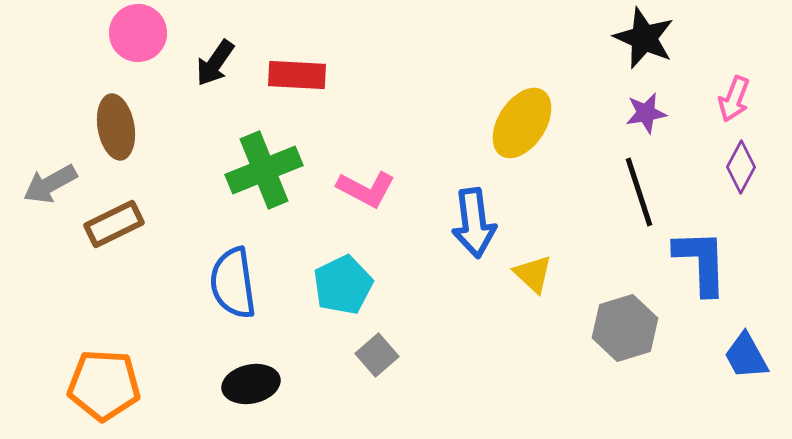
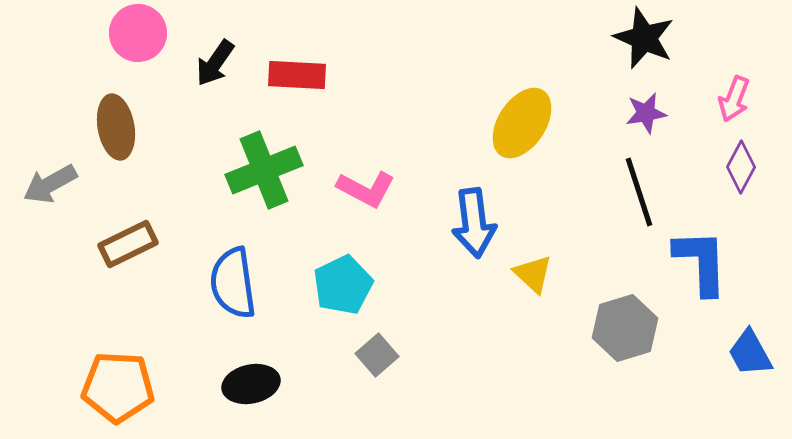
brown rectangle: moved 14 px right, 20 px down
blue trapezoid: moved 4 px right, 3 px up
orange pentagon: moved 14 px right, 2 px down
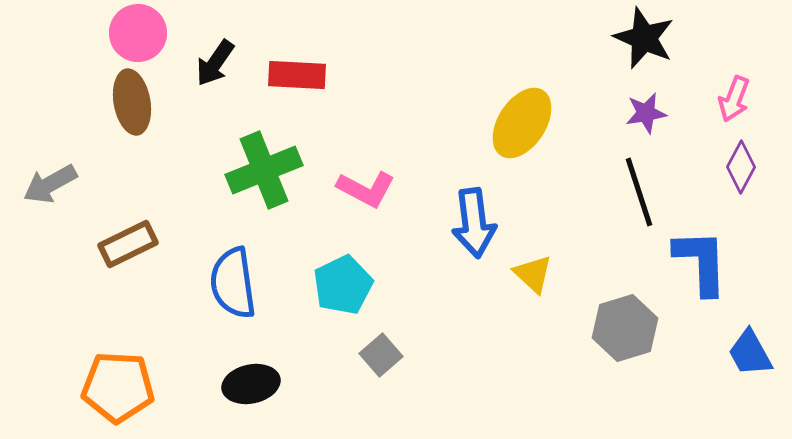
brown ellipse: moved 16 px right, 25 px up
gray square: moved 4 px right
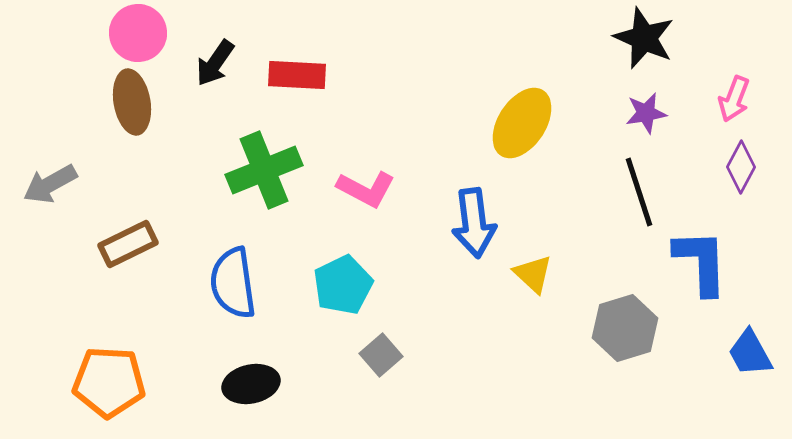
orange pentagon: moved 9 px left, 5 px up
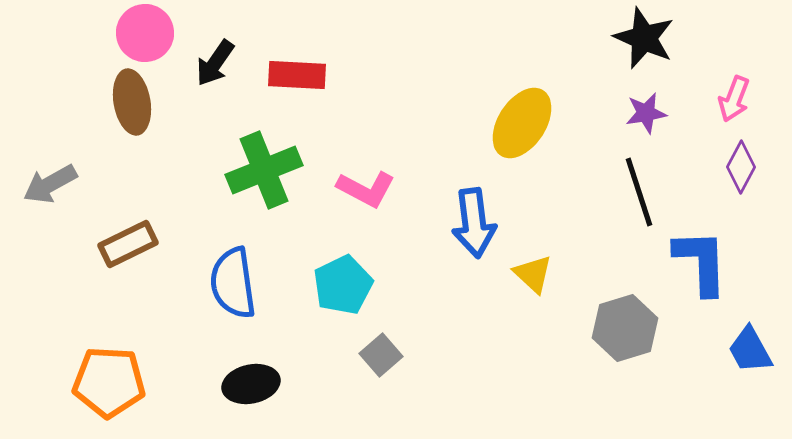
pink circle: moved 7 px right
blue trapezoid: moved 3 px up
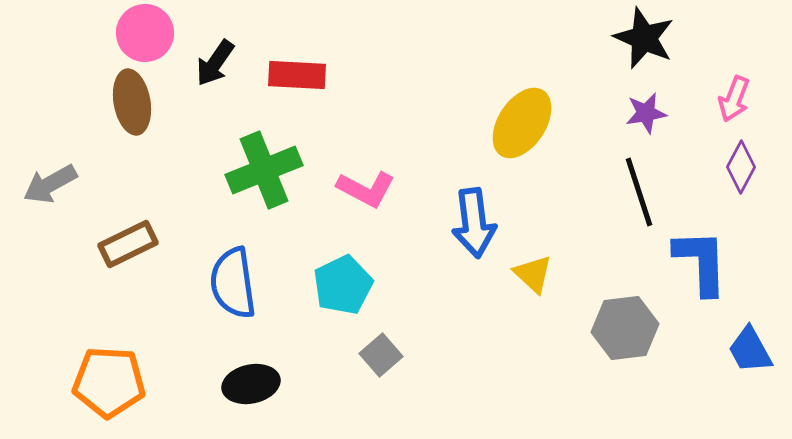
gray hexagon: rotated 10 degrees clockwise
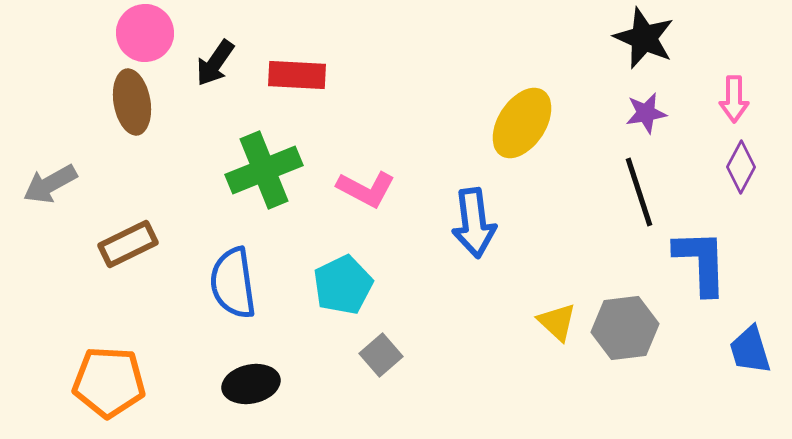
pink arrow: rotated 21 degrees counterclockwise
yellow triangle: moved 24 px right, 48 px down
blue trapezoid: rotated 12 degrees clockwise
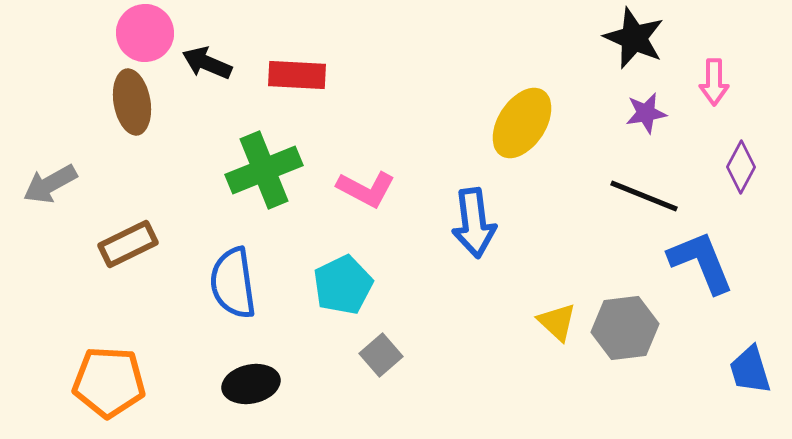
black star: moved 10 px left
black arrow: moved 8 px left; rotated 78 degrees clockwise
pink arrow: moved 20 px left, 17 px up
black line: moved 5 px right, 4 px down; rotated 50 degrees counterclockwise
blue L-shape: rotated 20 degrees counterclockwise
blue trapezoid: moved 20 px down
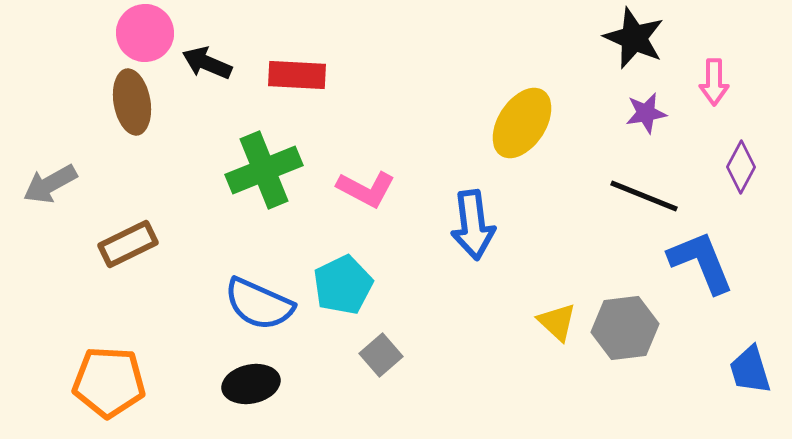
blue arrow: moved 1 px left, 2 px down
blue semicircle: moved 26 px right, 21 px down; rotated 58 degrees counterclockwise
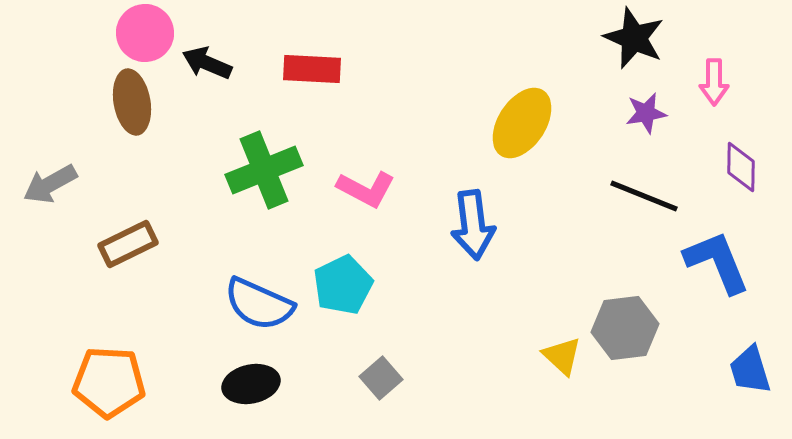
red rectangle: moved 15 px right, 6 px up
purple diamond: rotated 27 degrees counterclockwise
blue L-shape: moved 16 px right
yellow triangle: moved 5 px right, 34 px down
gray square: moved 23 px down
